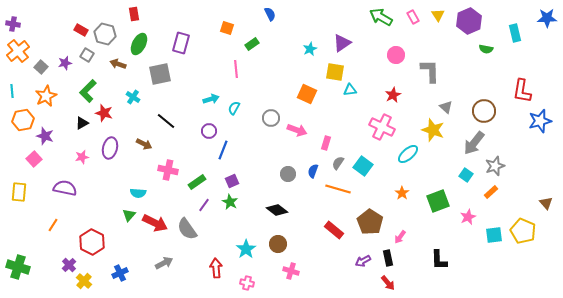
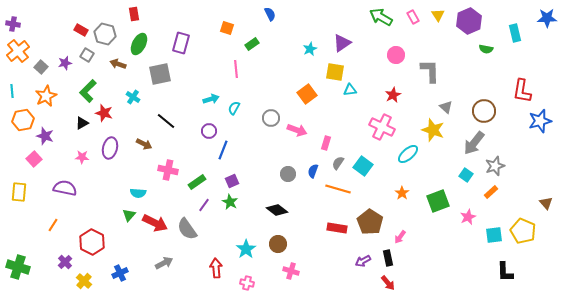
orange square at (307, 94): rotated 30 degrees clockwise
pink star at (82, 157): rotated 16 degrees clockwise
red rectangle at (334, 230): moved 3 px right, 2 px up; rotated 30 degrees counterclockwise
black L-shape at (439, 260): moved 66 px right, 12 px down
purple cross at (69, 265): moved 4 px left, 3 px up
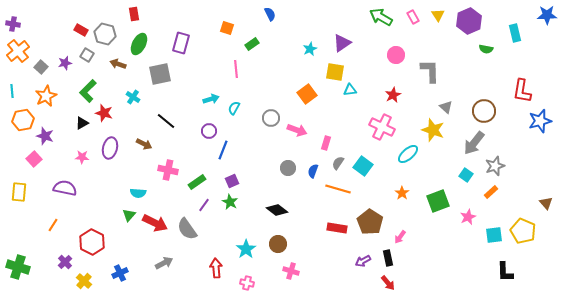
blue star at (547, 18): moved 3 px up
gray circle at (288, 174): moved 6 px up
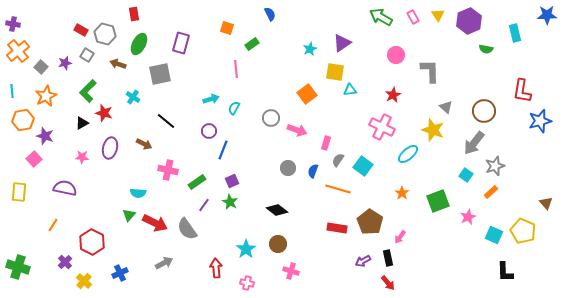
gray semicircle at (338, 163): moved 3 px up
cyan square at (494, 235): rotated 30 degrees clockwise
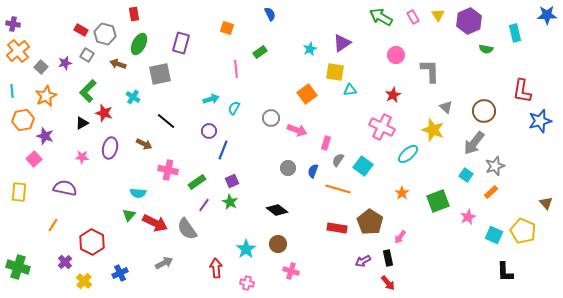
green rectangle at (252, 44): moved 8 px right, 8 px down
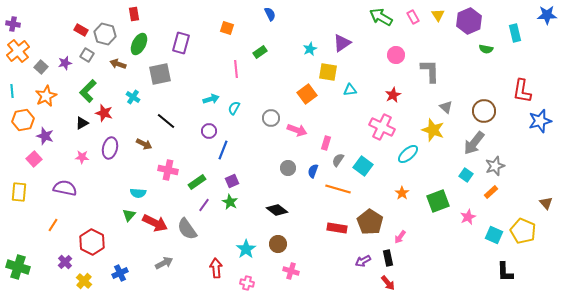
yellow square at (335, 72): moved 7 px left
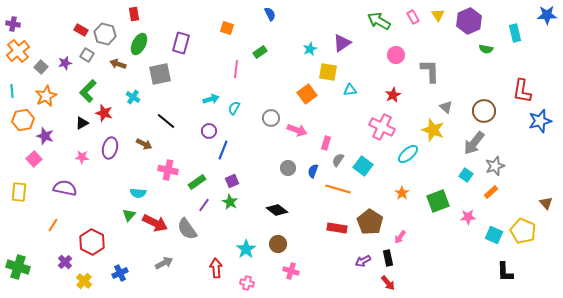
green arrow at (381, 17): moved 2 px left, 4 px down
pink line at (236, 69): rotated 12 degrees clockwise
pink star at (468, 217): rotated 21 degrees clockwise
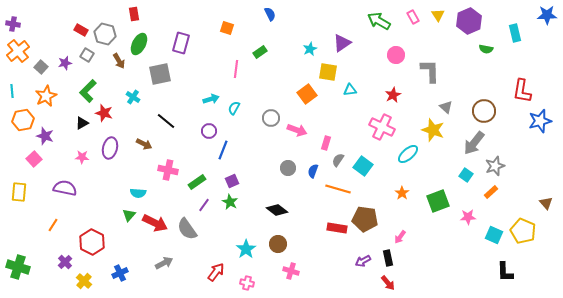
brown arrow at (118, 64): moved 1 px right, 3 px up; rotated 140 degrees counterclockwise
brown pentagon at (370, 222): moved 5 px left, 3 px up; rotated 25 degrees counterclockwise
red arrow at (216, 268): moved 4 px down; rotated 42 degrees clockwise
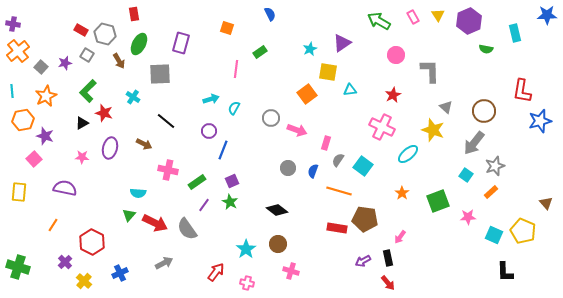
gray square at (160, 74): rotated 10 degrees clockwise
orange line at (338, 189): moved 1 px right, 2 px down
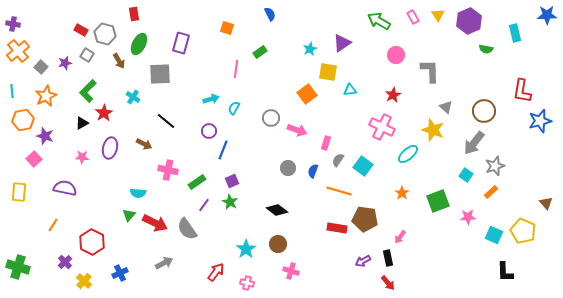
red star at (104, 113): rotated 24 degrees clockwise
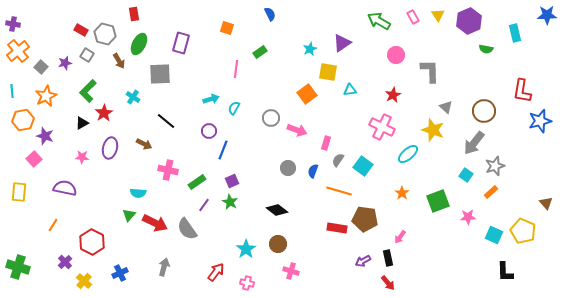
gray arrow at (164, 263): moved 4 px down; rotated 48 degrees counterclockwise
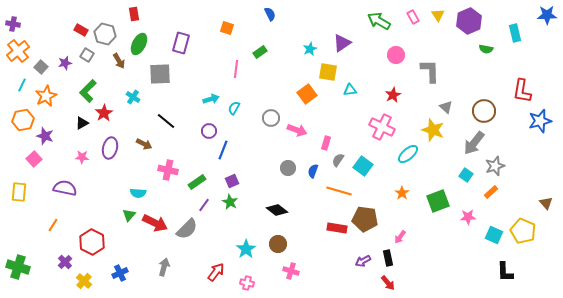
cyan line at (12, 91): moved 10 px right, 6 px up; rotated 32 degrees clockwise
gray semicircle at (187, 229): rotated 100 degrees counterclockwise
